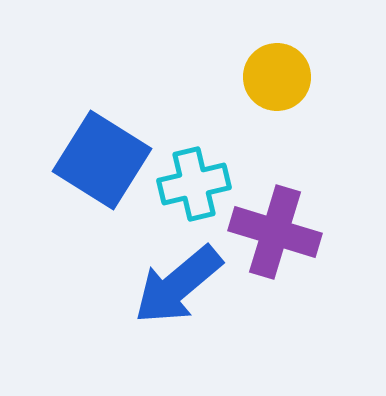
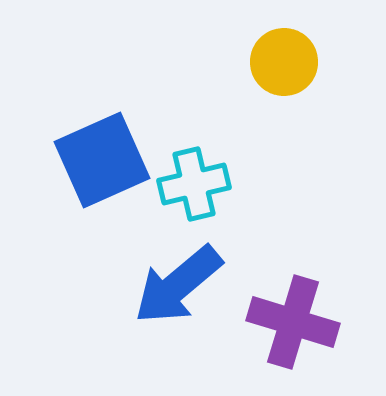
yellow circle: moved 7 px right, 15 px up
blue square: rotated 34 degrees clockwise
purple cross: moved 18 px right, 90 px down
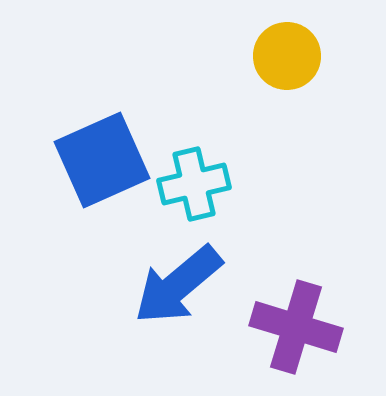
yellow circle: moved 3 px right, 6 px up
purple cross: moved 3 px right, 5 px down
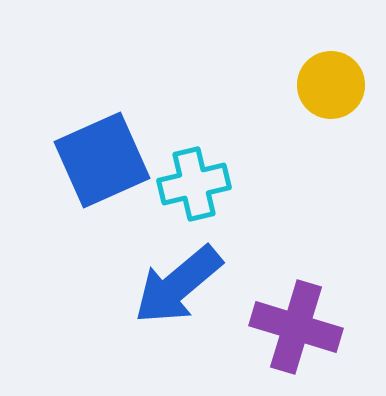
yellow circle: moved 44 px right, 29 px down
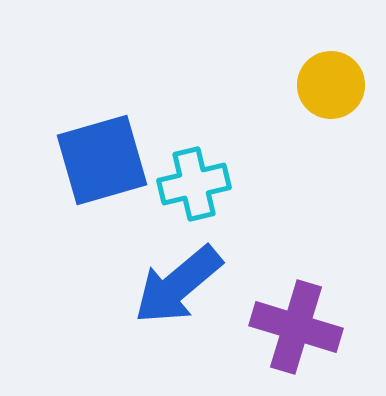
blue square: rotated 8 degrees clockwise
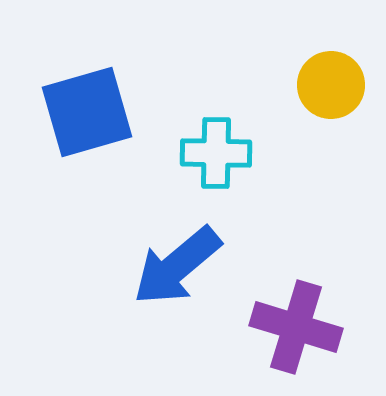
blue square: moved 15 px left, 48 px up
cyan cross: moved 22 px right, 31 px up; rotated 14 degrees clockwise
blue arrow: moved 1 px left, 19 px up
